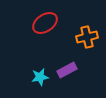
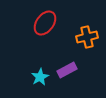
red ellipse: rotated 20 degrees counterclockwise
cyan star: rotated 18 degrees counterclockwise
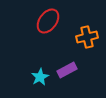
red ellipse: moved 3 px right, 2 px up
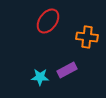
orange cross: rotated 20 degrees clockwise
cyan star: rotated 30 degrees clockwise
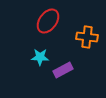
purple rectangle: moved 4 px left
cyan star: moved 20 px up
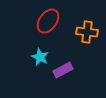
orange cross: moved 5 px up
cyan star: rotated 24 degrees clockwise
